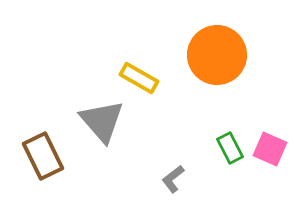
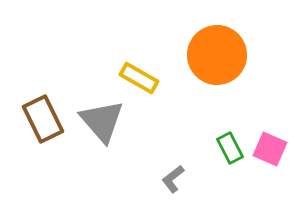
brown rectangle: moved 37 px up
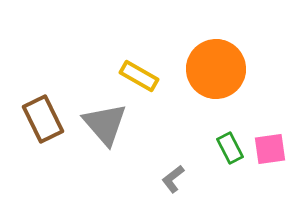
orange circle: moved 1 px left, 14 px down
yellow rectangle: moved 2 px up
gray triangle: moved 3 px right, 3 px down
pink square: rotated 32 degrees counterclockwise
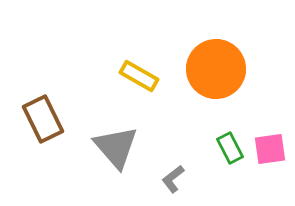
gray triangle: moved 11 px right, 23 px down
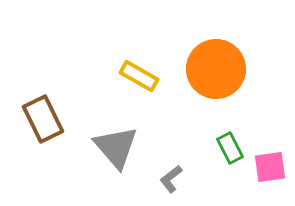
pink square: moved 18 px down
gray L-shape: moved 2 px left
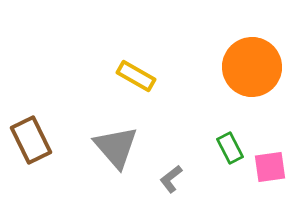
orange circle: moved 36 px right, 2 px up
yellow rectangle: moved 3 px left
brown rectangle: moved 12 px left, 21 px down
